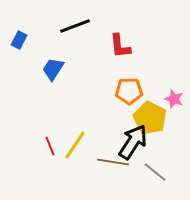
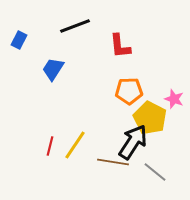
red line: rotated 36 degrees clockwise
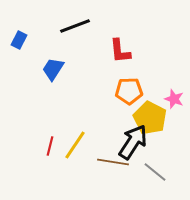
red L-shape: moved 5 px down
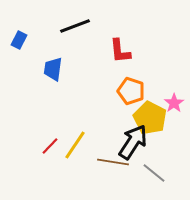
blue trapezoid: rotated 25 degrees counterclockwise
orange pentagon: moved 2 px right; rotated 20 degrees clockwise
pink star: moved 4 px down; rotated 18 degrees clockwise
red line: rotated 30 degrees clockwise
gray line: moved 1 px left, 1 px down
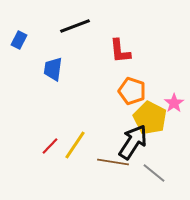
orange pentagon: moved 1 px right
